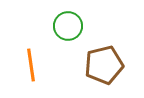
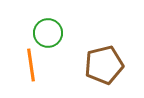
green circle: moved 20 px left, 7 px down
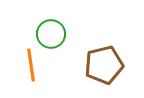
green circle: moved 3 px right, 1 px down
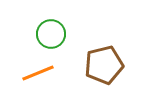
orange line: moved 7 px right, 8 px down; rotated 76 degrees clockwise
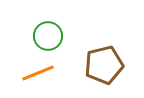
green circle: moved 3 px left, 2 px down
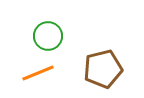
brown pentagon: moved 1 px left, 4 px down
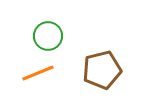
brown pentagon: moved 1 px left, 1 px down
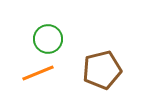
green circle: moved 3 px down
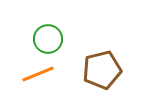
orange line: moved 1 px down
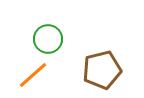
orange line: moved 5 px left, 1 px down; rotated 20 degrees counterclockwise
